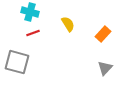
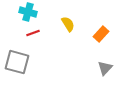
cyan cross: moved 2 px left
orange rectangle: moved 2 px left
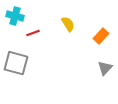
cyan cross: moved 13 px left, 4 px down
orange rectangle: moved 2 px down
gray square: moved 1 px left, 1 px down
